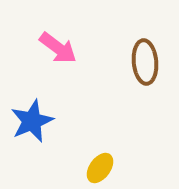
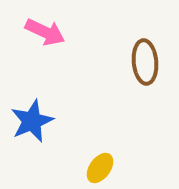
pink arrow: moved 13 px left, 16 px up; rotated 12 degrees counterclockwise
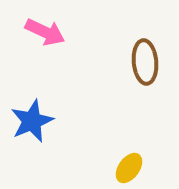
yellow ellipse: moved 29 px right
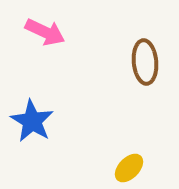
blue star: rotated 18 degrees counterclockwise
yellow ellipse: rotated 8 degrees clockwise
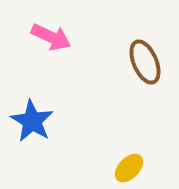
pink arrow: moved 6 px right, 5 px down
brown ellipse: rotated 18 degrees counterclockwise
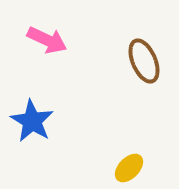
pink arrow: moved 4 px left, 3 px down
brown ellipse: moved 1 px left, 1 px up
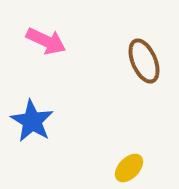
pink arrow: moved 1 px left, 1 px down
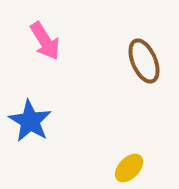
pink arrow: moved 1 px left; rotated 33 degrees clockwise
blue star: moved 2 px left
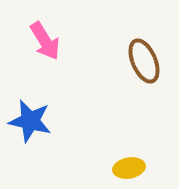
blue star: rotated 18 degrees counterclockwise
yellow ellipse: rotated 36 degrees clockwise
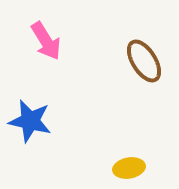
pink arrow: moved 1 px right
brown ellipse: rotated 9 degrees counterclockwise
